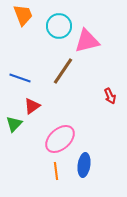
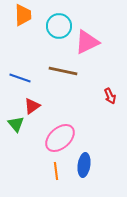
orange trapezoid: rotated 20 degrees clockwise
pink triangle: moved 1 px down; rotated 12 degrees counterclockwise
brown line: rotated 68 degrees clockwise
green triangle: moved 2 px right; rotated 24 degrees counterclockwise
pink ellipse: moved 1 px up
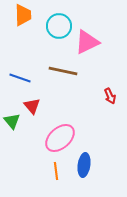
red triangle: rotated 36 degrees counterclockwise
green triangle: moved 4 px left, 3 px up
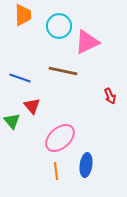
blue ellipse: moved 2 px right
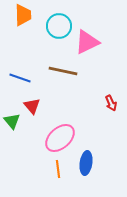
red arrow: moved 1 px right, 7 px down
blue ellipse: moved 2 px up
orange line: moved 2 px right, 2 px up
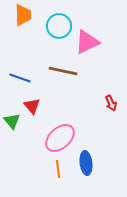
blue ellipse: rotated 15 degrees counterclockwise
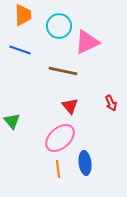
blue line: moved 28 px up
red triangle: moved 38 px right
blue ellipse: moved 1 px left
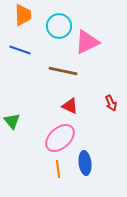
red triangle: rotated 24 degrees counterclockwise
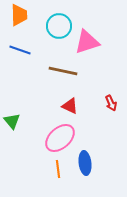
orange trapezoid: moved 4 px left
pink triangle: rotated 8 degrees clockwise
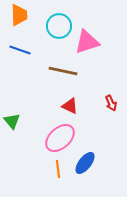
blue ellipse: rotated 45 degrees clockwise
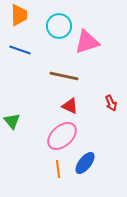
brown line: moved 1 px right, 5 px down
pink ellipse: moved 2 px right, 2 px up
